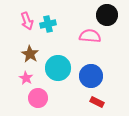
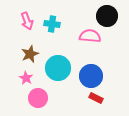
black circle: moved 1 px down
cyan cross: moved 4 px right; rotated 21 degrees clockwise
brown star: rotated 18 degrees clockwise
red rectangle: moved 1 px left, 4 px up
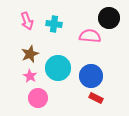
black circle: moved 2 px right, 2 px down
cyan cross: moved 2 px right
pink star: moved 4 px right, 2 px up
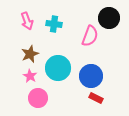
pink semicircle: rotated 105 degrees clockwise
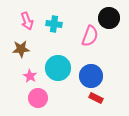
brown star: moved 9 px left, 5 px up; rotated 18 degrees clockwise
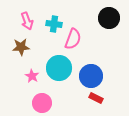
pink semicircle: moved 17 px left, 3 px down
brown star: moved 2 px up
cyan circle: moved 1 px right
pink star: moved 2 px right
pink circle: moved 4 px right, 5 px down
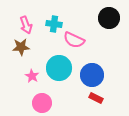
pink arrow: moved 1 px left, 4 px down
pink semicircle: moved 1 px right, 1 px down; rotated 95 degrees clockwise
blue circle: moved 1 px right, 1 px up
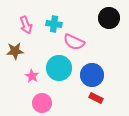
pink semicircle: moved 2 px down
brown star: moved 6 px left, 4 px down
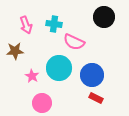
black circle: moved 5 px left, 1 px up
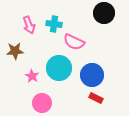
black circle: moved 4 px up
pink arrow: moved 3 px right
